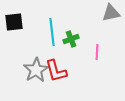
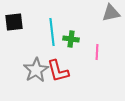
green cross: rotated 28 degrees clockwise
red L-shape: moved 2 px right
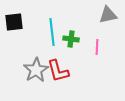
gray triangle: moved 3 px left, 2 px down
pink line: moved 5 px up
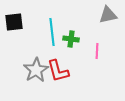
pink line: moved 4 px down
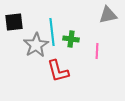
gray star: moved 25 px up
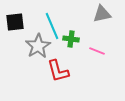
gray triangle: moved 6 px left, 1 px up
black square: moved 1 px right
cyan line: moved 6 px up; rotated 16 degrees counterclockwise
gray star: moved 2 px right, 1 px down
pink line: rotated 70 degrees counterclockwise
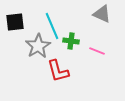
gray triangle: rotated 36 degrees clockwise
green cross: moved 2 px down
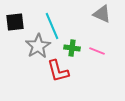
green cross: moved 1 px right, 7 px down
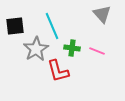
gray triangle: rotated 24 degrees clockwise
black square: moved 4 px down
gray star: moved 2 px left, 3 px down
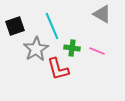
gray triangle: rotated 18 degrees counterclockwise
black square: rotated 12 degrees counterclockwise
red L-shape: moved 2 px up
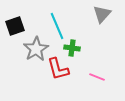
gray triangle: rotated 42 degrees clockwise
cyan line: moved 5 px right
pink line: moved 26 px down
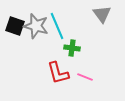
gray triangle: rotated 18 degrees counterclockwise
black square: rotated 36 degrees clockwise
gray star: moved 23 px up; rotated 25 degrees counterclockwise
red L-shape: moved 4 px down
pink line: moved 12 px left
